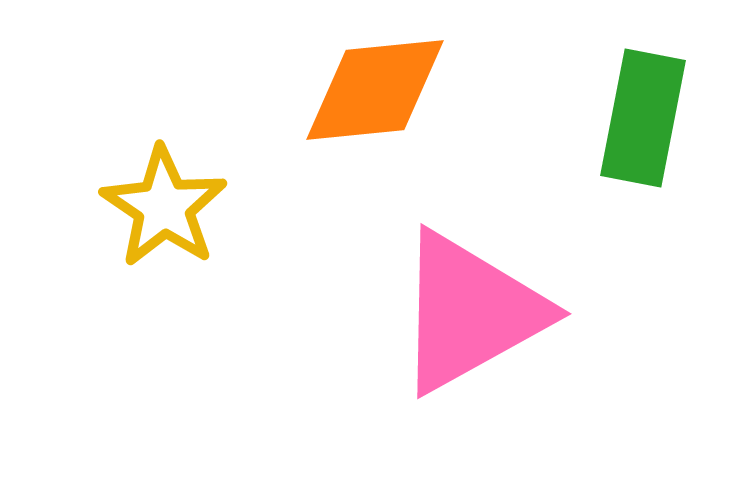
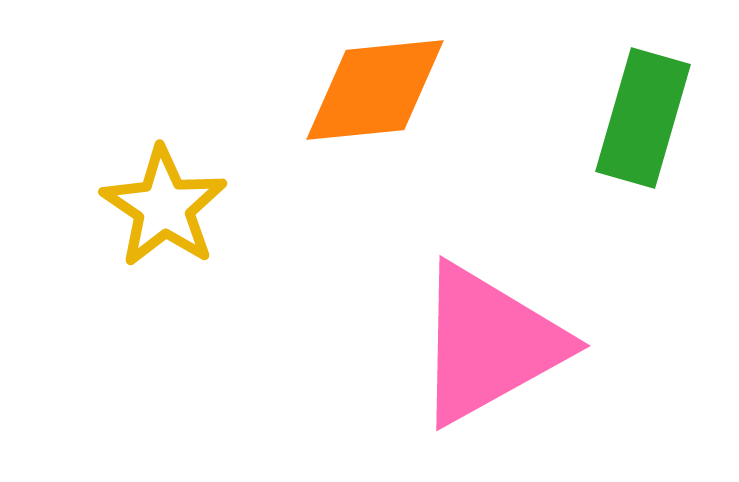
green rectangle: rotated 5 degrees clockwise
pink triangle: moved 19 px right, 32 px down
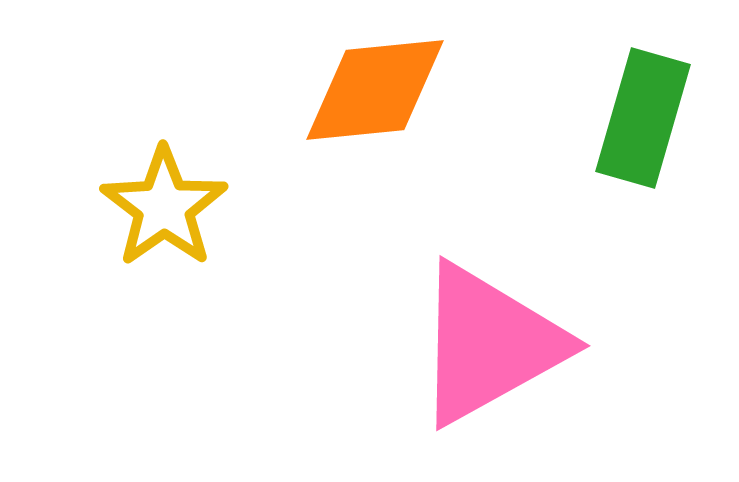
yellow star: rotated 3 degrees clockwise
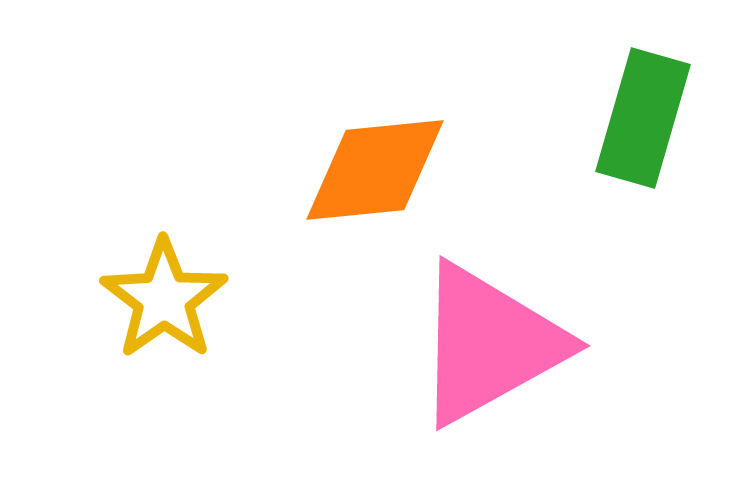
orange diamond: moved 80 px down
yellow star: moved 92 px down
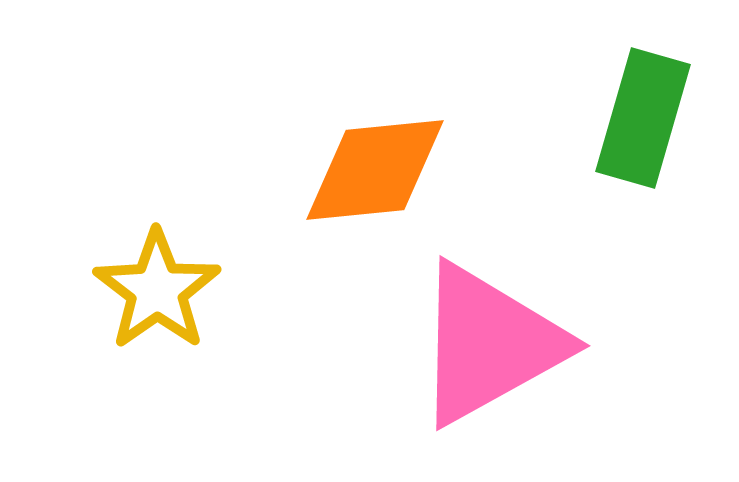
yellow star: moved 7 px left, 9 px up
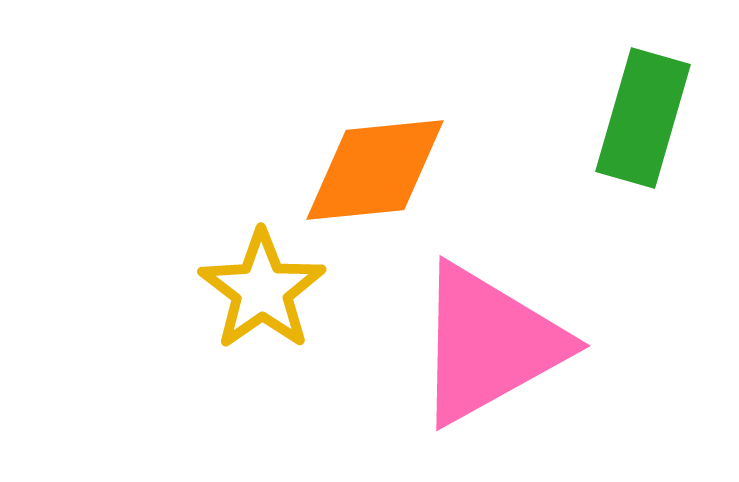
yellow star: moved 105 px right
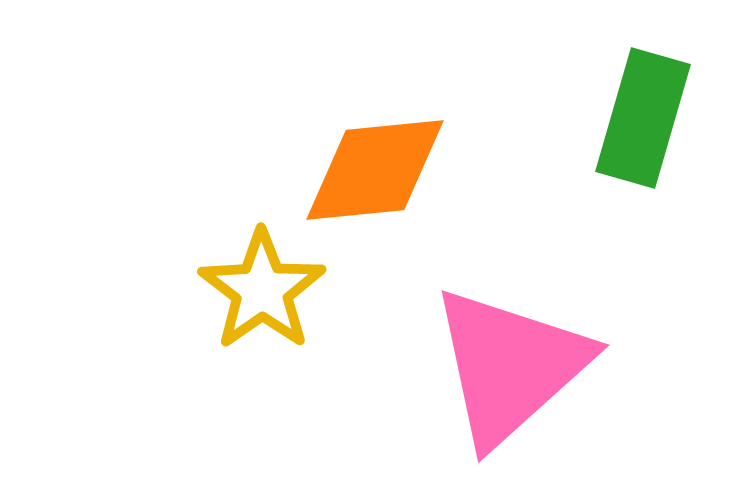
pink triangle: moved 21 px right, 22 px down; rotated 13 degrees counterclockwise
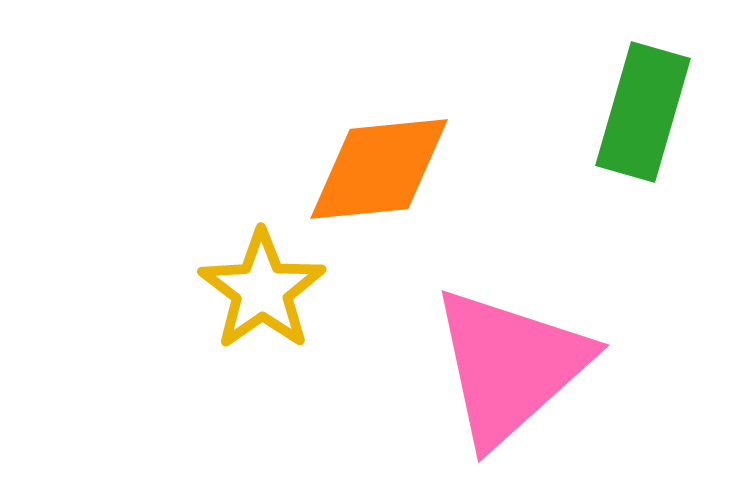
green rectangle: moved 6 px up
orange diamond: moved 4 px right, 1 px up
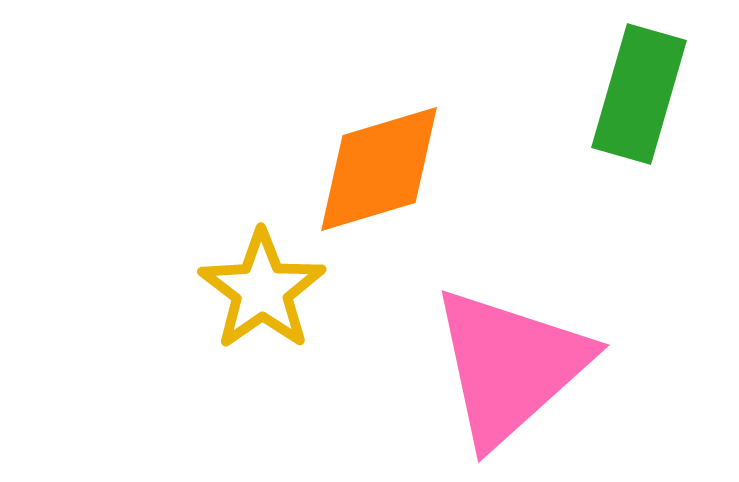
green rectangle: moved 4 px left, 18 px up
orange diamond: rotated 11 degrees counterclockwise
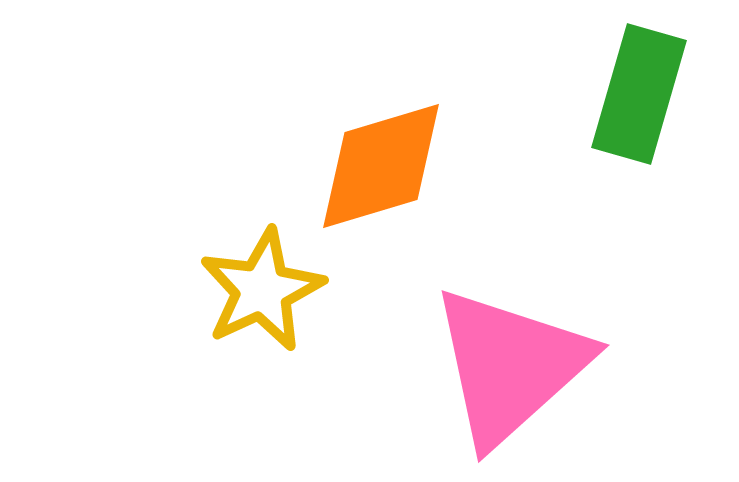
orange diamond: moved 2 px right, 3 px up
yellow star: rotated 10 degrees clockwise
